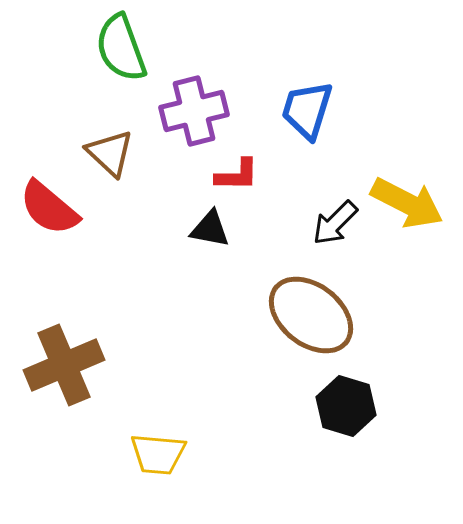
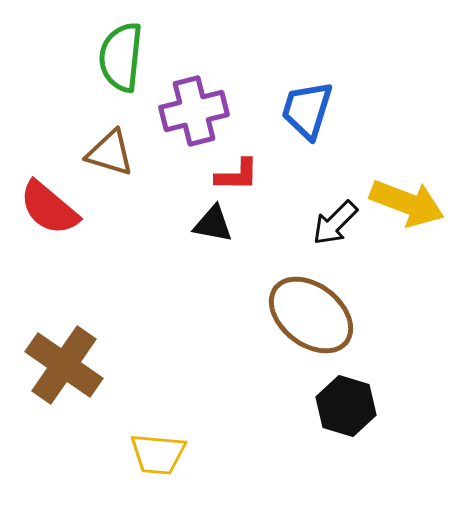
green semicircle: moved 9 px down; rotated 26 degrees clockwise
brown triangle: rotated 26 degrees counterclockwise
yellow arrow: rotated 6 degrees counterclockwise
black triangle: moved 3 px right, 5 px up
brown cross: rotated 32 degrees counterclockwise
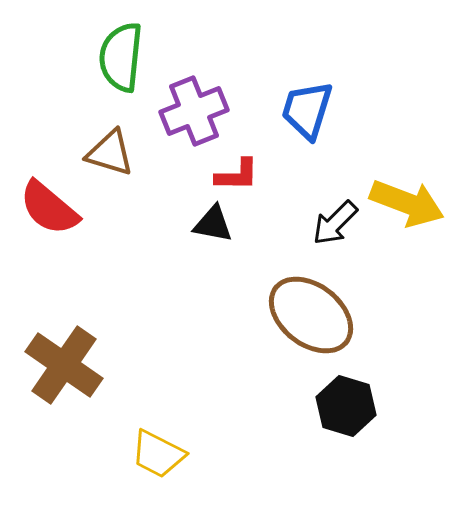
purple cross: rotated 8 degrees counterclockwise
yellow trapezoid: rotated 22 degrees clockwise
